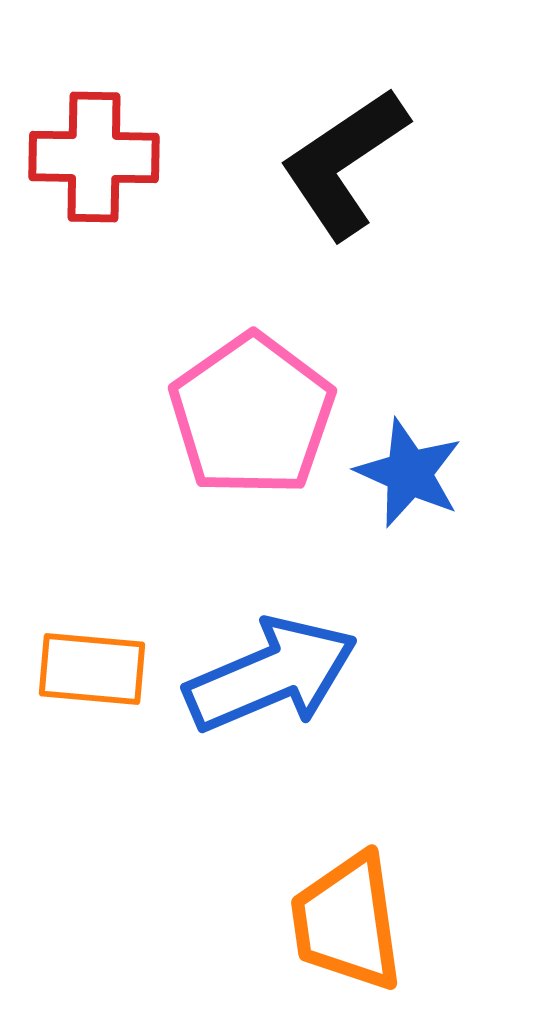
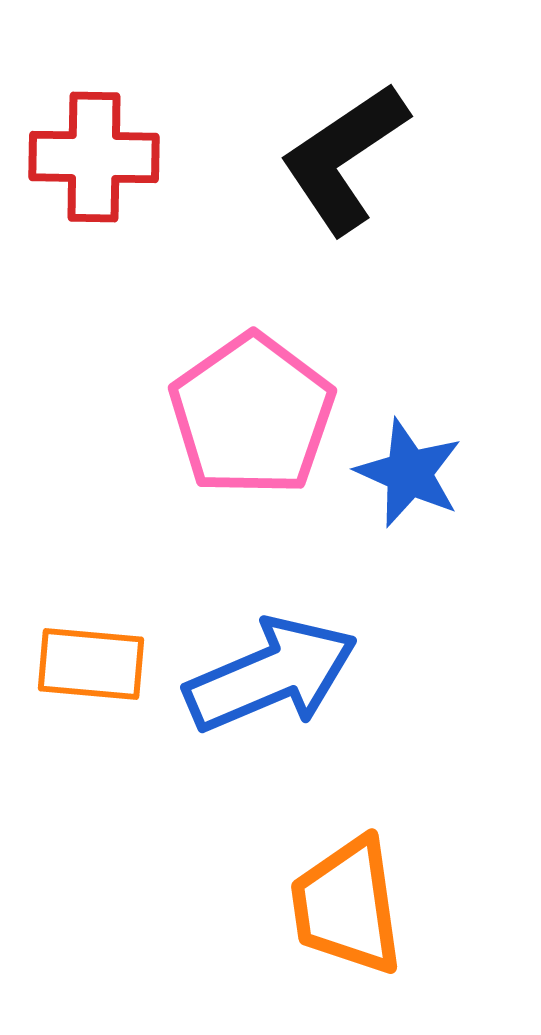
black L-shape: moved 5 px up
orange rectangle: moved 1 px left, 5 px up
orange trapezoid: moved 16 px up
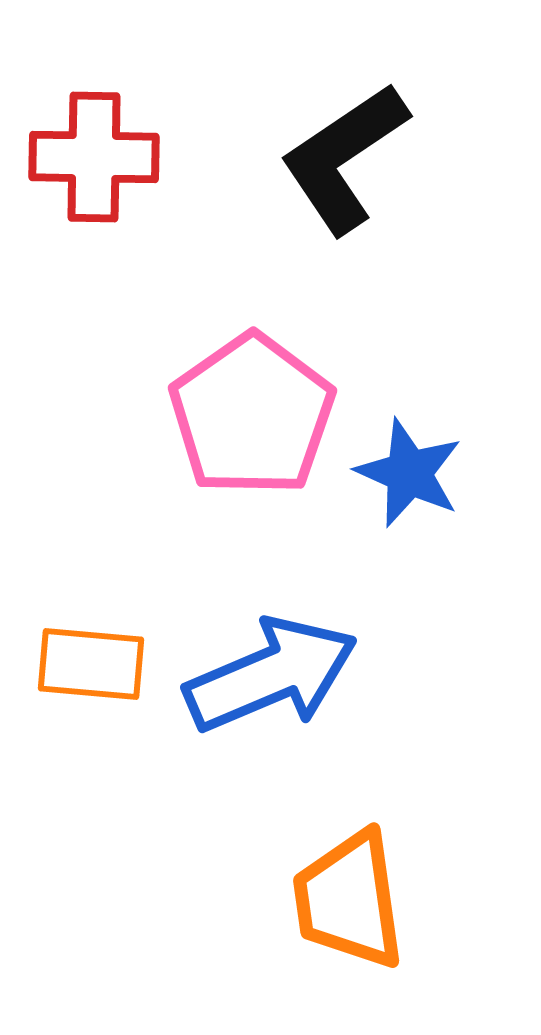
orange trapezoid: moved 2 px right, 6 px up
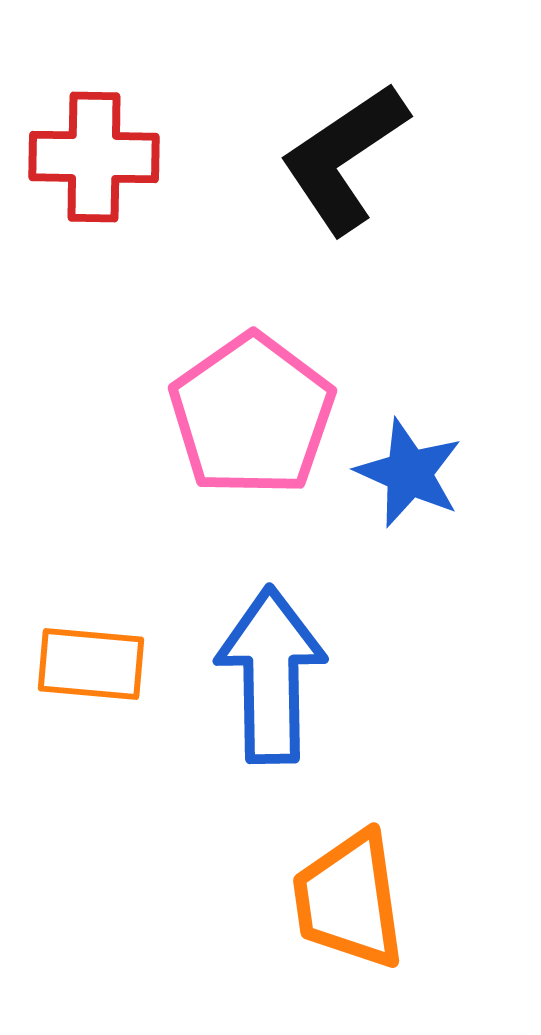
blue arrow: rotated 68 degrees counterclockwise
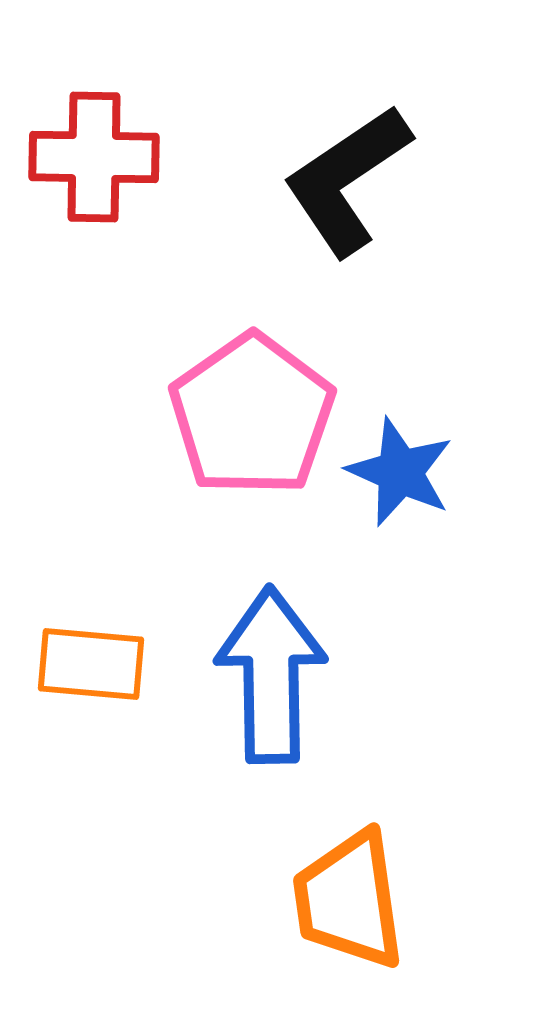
black L-shape: moved 3 px right, 22 px down
blue star: moved 9 px left, 1 px up
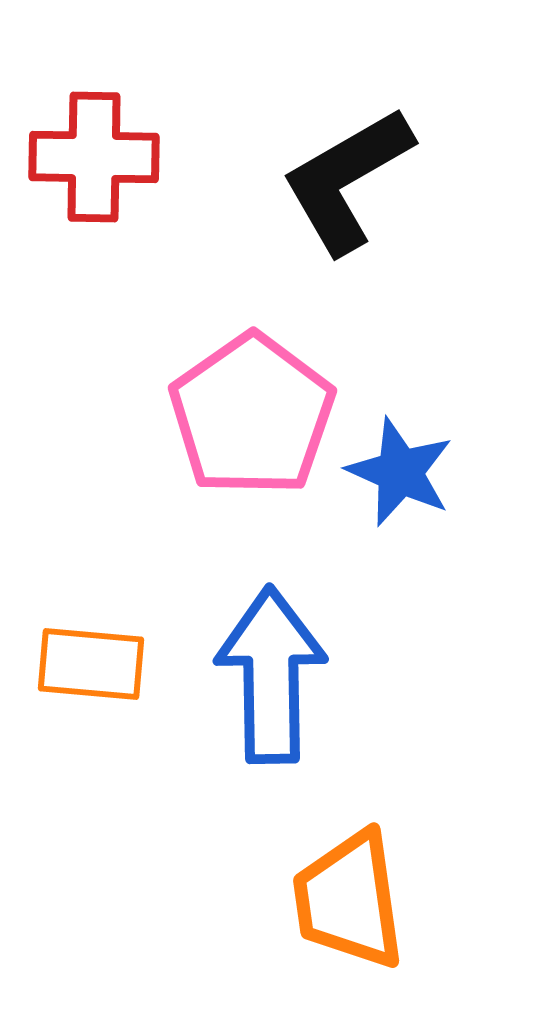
black L-shape: rotated 4 degrees clockwise
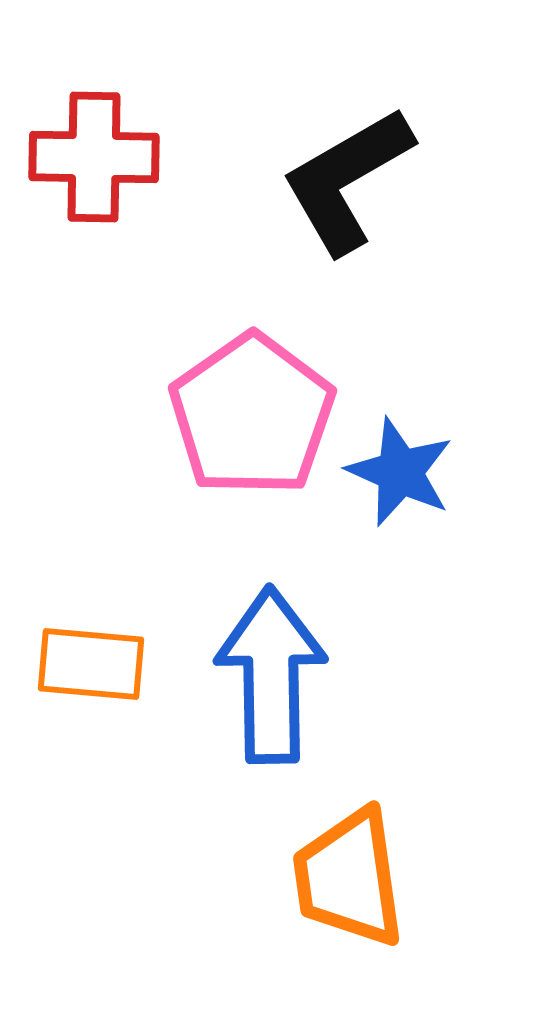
orange trapezoid: moved 22 px up
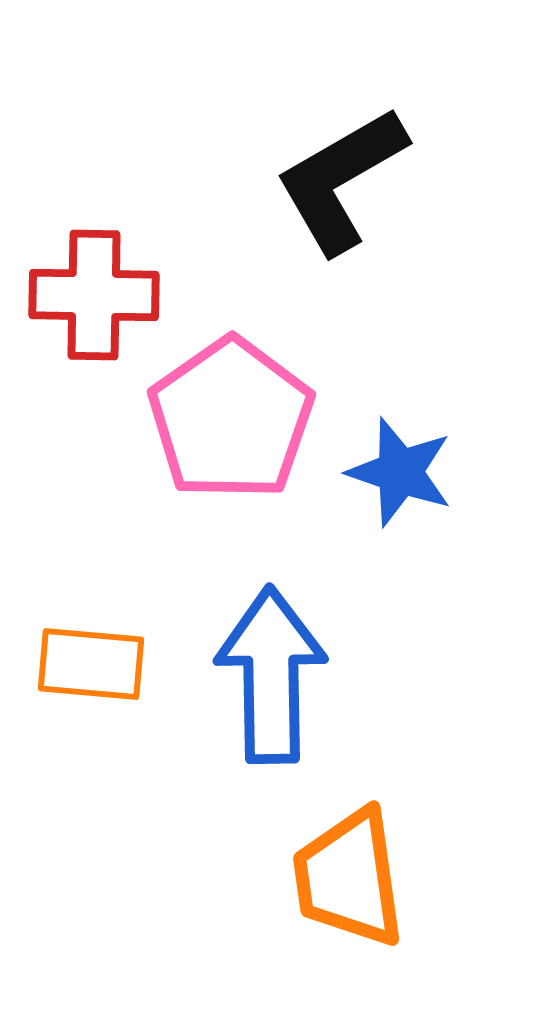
red cross: moved 138 px down
black L-shape: moved 6 px left
pink pentagon: moved 21 px left, 4 px down
blue star: rotated 5 degrees counterclockwise
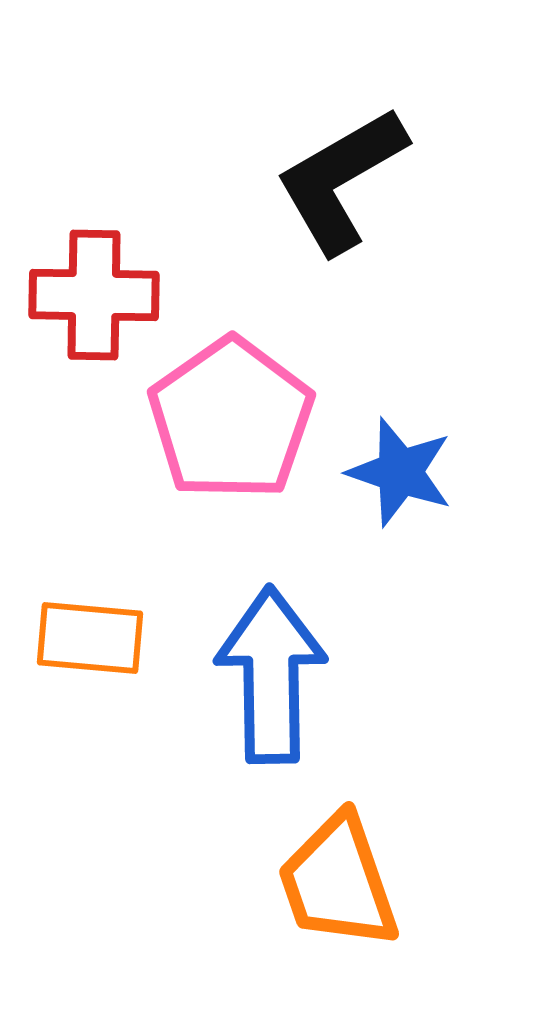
orange rectangle: moved 1 px left, 26 px up
orange trapezoid: moved 11 px left, 4 px down; rotated 11 degrees counterclockwise
